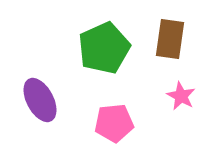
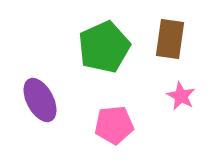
green pentagon: moved 1 px up
pink pentagon: moved 2 px down
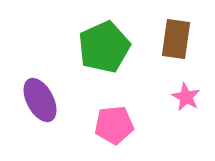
brown rectangle: moved 6 px right
pink star: moved 5 px right, 1 px down
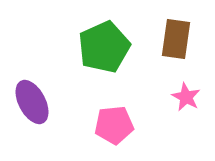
purple ellipse: moved 8 px left, 2 px down
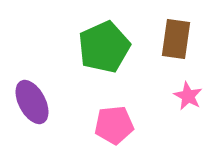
pink star: moved 2 px right, 1 px up
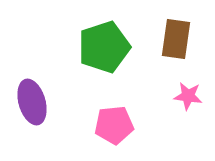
green pentagon: rotated 6 degrees clockwise
pink star: rotated 20 degrees counterclockwise
purple ellipse: rotated 12 degrees clockwise
